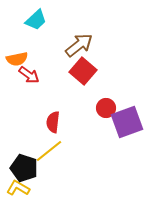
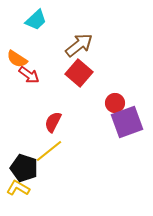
orange semicircle: rotated 45 degrees clockwise
red square: moved 4 px left, 2 px down
red circle: moved 9 px right, 5 px up
red semicircle: rotated 20 degrees clockwise
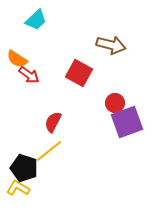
brown arrow: moved 32 px right; rotated 52 degrees clockwise
red square: rotated 12 degrees counterclockwise
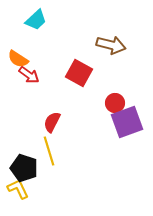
orange semicircle: moved 1 px right
red semicircle: moved 1 px left
yellow line: rotated 68 degrees counterclockwise
yellow L-shape: moved 1 px down; rotated 35 degrees clockwise
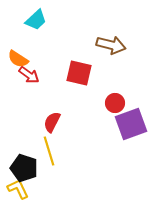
red square: rotated 16 degrees counterclockwise
purple square: moved 4 px right, 2 px down
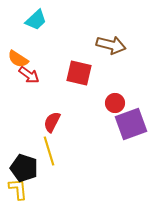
yellow L-shape: rotated 20 degrees clockwise
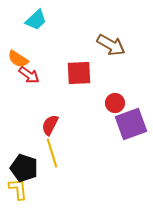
brown arrow: rotated 16 degrees clockwise
red square: rotated 16 degrees counterclockwise
red semicircle: moved 2 px left, 3 px down
yellow line: moved 3 px right, 2 px down
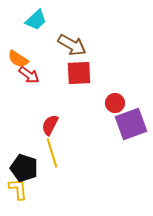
brown arrow: moved 39 px left
